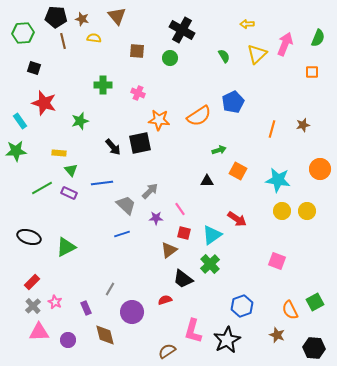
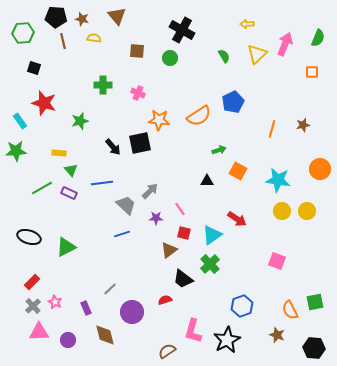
gray line at (110, 289): rotated 16 degrees clockwise
green square at (315, 302): rotated 18 degrees clockwise
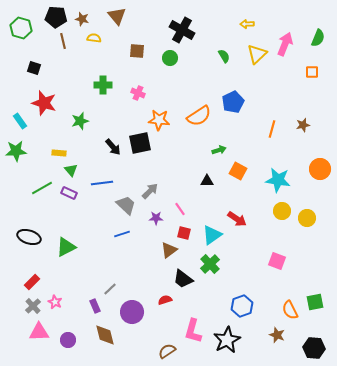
green hexagon at (23, 33): moved 2 px left, 5 px up; rotated 20 degrees clockwise
yellow circle at (307, 211): moved 7 px down
purple rectangle at (86, 308): moved 9 px right, 2 px up
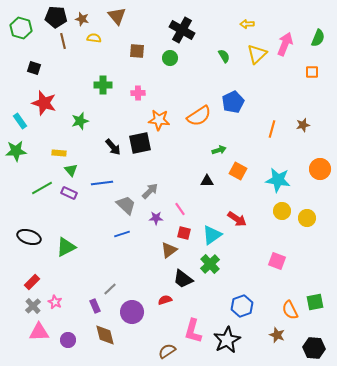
pink cross at (138, 93): rotated 24 degrees counterclockwise
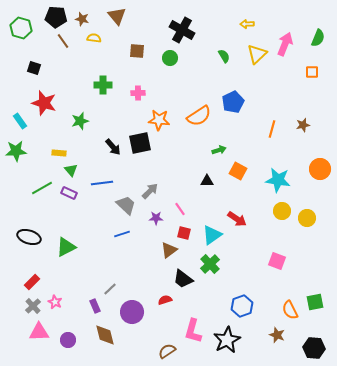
brown line at (63, 41): rotated 21 degrees counterclockwise
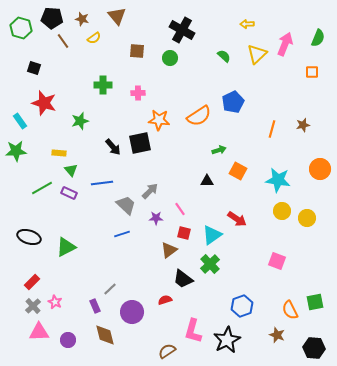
black pentagon at (56, 17): moved 4 px left, 1 px down
yellow semicircle at (94, 38): rotated 136 degrees clockwise
green semicircle at (224, 56): rotated 16 degrees counterclockwise
